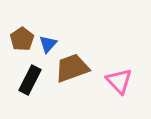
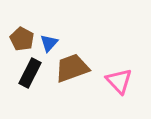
brown pentagon: rotated 10 degrees counterclockwise
blue triangle: moved 1 px right, 1 px up
black rectangle: moved 7 px up
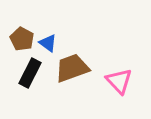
blue triangle: moved 1 px left; rotated 36 degrees counterclockwise
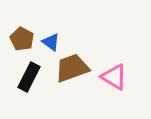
blue triangle: moved 3 px right, 1 px up
black rectangle: moved 1 px left, 4 px down
pink triangle: moved 5 px left, 4 px up; rotated 16 degrees counterclockwise
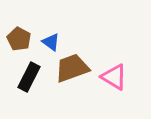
brown pentagon: moved 3 px left
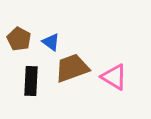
black rectangle: moved 2 px right, 4 px down; rotated 24 degrees counterclockwise
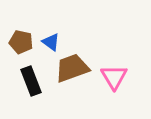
brown pentagon: moved 2 px right, 3 px down; rotated 15 degrees counterclockwise
pink triangle: rotated 28 degrees clockwise
black rectangle: rotated 24 degrees counterclockwise
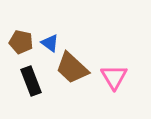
blue triangle: moved 1 px left, 1 px down
brown trapezoid: rotated 117 degrees counterclockwise
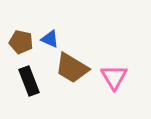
blue triangle: moved 4 px up; rotated 12 degrees counterclockwise
brown trapezoid: rotated 12 degrees counterclockwise
black rectangle: moved 2 px left
